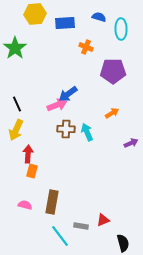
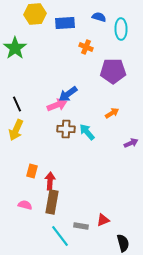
cyan arrow: rotated 18 degrees counterclockwise
red arrow: moved 22 px right, 27 px down
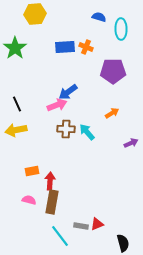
blue rectangle: moved 24 px down
blue arrow: moved 2 px up
yellow arrow: rotated 55 degrees clockwise
orange rectangle: rotated 64 degrees clockwise
pink semicircle: moved 4 px right, 5 px up
red triangle: moved 6 px left, 4 px down
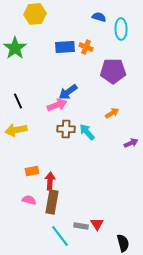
black line: moved 1 px right, 3 px up
red triangle: rotated 40 degrees counterclockwise
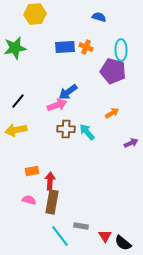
cyan ellipse: moved 21 px down
green star: rotated 25 degrees clockwise
purple pentagon: rotated 15 degrees clockwise
black line: rotated 63 degrees clockwise
red triangle: moved 8 px right, 12 px down
black semicircle: rotated 144 degrees clockwise
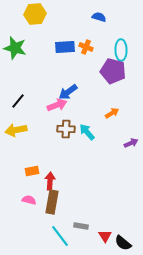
green star: rotated 25 degrees clockwise
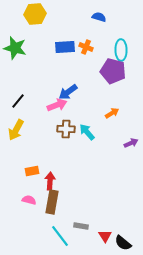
yellow arrow: rotated 50 degrees counterclockwise
